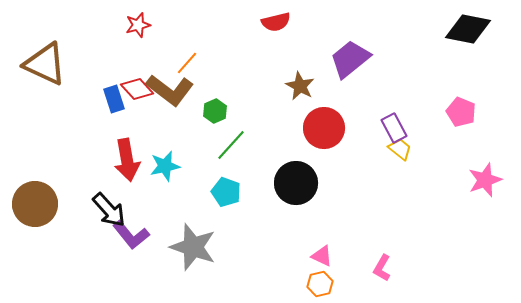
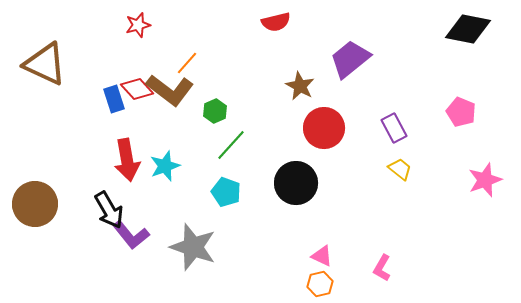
yellow trapezoid: moved 20 px down
cyan star: rotated 8 degrees counterclockwise
black arrow: rotated 12 degrees clockwise
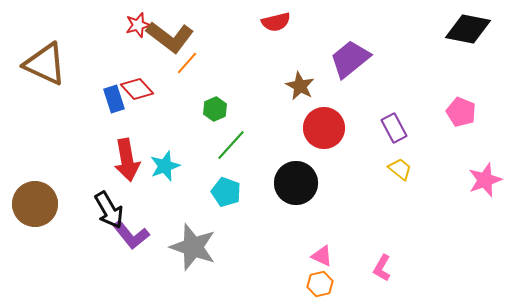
brown L-shape: moved 53 px up
green hexagon: moved 2 px up
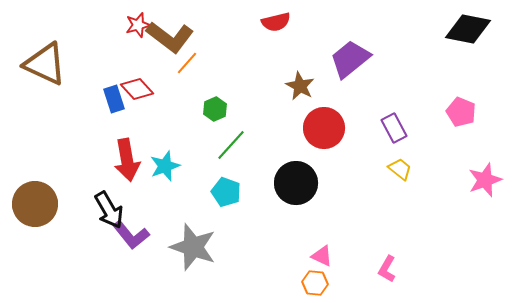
pink L-shape: moved 5 px right, 1 px down
orange hexagon: moved 5 px left, 1 px up; rotated 20 degrees clockwise
